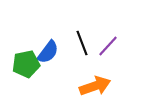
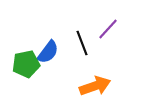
purple line: moved 17 px up
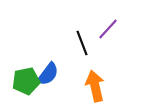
blue semicircle: moved 22 px down
green pentagon: moved 17 px down
orange arrow: rotated 84 degrees counterclockwise
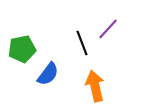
green pentagon: moved 4 px left, 32 px up
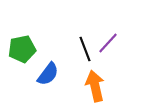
purple line: moved 14 px down
black line: moved 3 px right, 6 px down
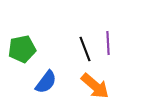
purple line: rotated 45 degrees counterclockwise
blue semicircle: moved 2 px left, 8 px down
orange arrow: rotated 144 degrees clockwise
